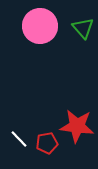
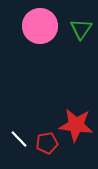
green triangle: moved 2 px left, 1 px down; rotated 15 degrees clockwise
red star: moved 1 px left, 1 px up
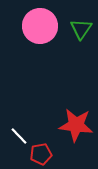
white line: moved 3 px up
red pentagon: moved 6 px left, 11 px down
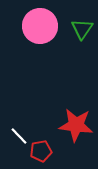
green triangle: moved 1 px right
red pentagon: moved 3 px up
